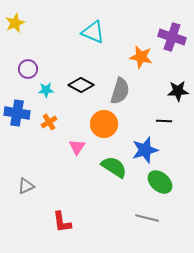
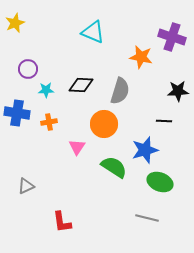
black diamond: rotated 25 degrees counterclockwise
orange cross: rotated 21 degrees clockwise
green ellipse: rotated 20 degrees counterclockwise
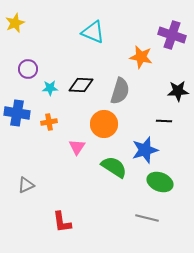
purple cross: moved 2 px up
cyan star: moved 4 px right, 2 px up
gray triangle: moved 1 px up
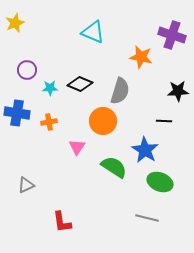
purple circle: moved 1 px left, 1 px down
black diamond: moved 1 px left, 1 px up; rotated 20 degrees clockwise
orange circle: moved 1 px left, 3 px up
blue star: rotated 24 degrees counterclockwise
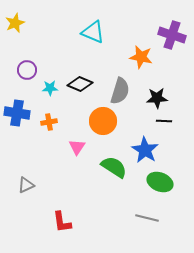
black star: moved 21 px left, 7 px down
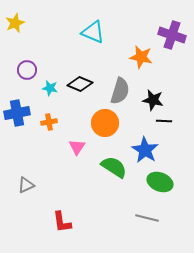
cyan star: rotated 14 degrees clockwise
black star: moved 4 px left, 2 px down; rotated 15 degrees clockwise
blue cross: rotated 20 degrees counterclockwise
orange circle: moved 2 px right, 2 px down
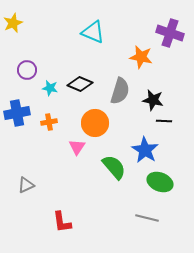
yellow star: moved 2 px left
purple cross: moved 2 px left, 2 px up
orange circle: moved 10 px left
green semicircle: rotated 16 degrees clockwise
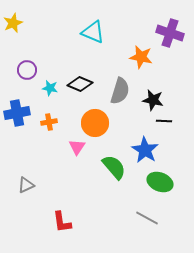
gray line: rotated 15 degrees clockwise
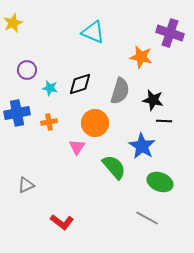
black diamond: rotated 40 degrees counterclockwise
blue star: moved 3 px left, 4 px up
red L-shape: rotated 45 degrees counterclockwise
